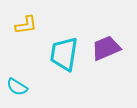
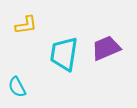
cyan semicircle: rotated 30 degrees clockwise
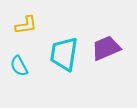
cyan semicircle: moved 2 px right, 21 px up
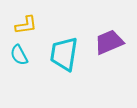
purple trapezoid: moved 3 px right, 6 px up
cyan semicircle: moved 11 px up
